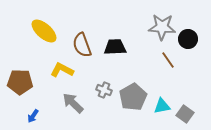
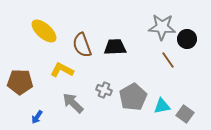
black circle: moved 1 px left
blue arrow: moved 4 px right, 1 px down
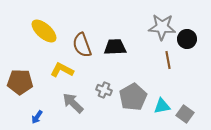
brown line: rotated 24 degrees clockwise
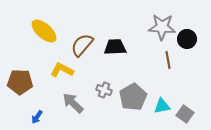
brown semicircle: rotated 60 degrees clockwise
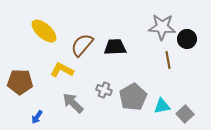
gray square: rotated 12 degrees clockwise
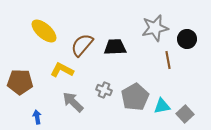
gray star: moved 7 px left, 1 px down; rotated 16 degrees counterclockwise
gray pentagon: moved 2 px right
gray arrow: moved 1 px up
blue arrow: rotated 136 degrees clockwise
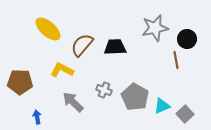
yellow ellipse: moved 4 px right, 2 px up
brown line: moved 8 px right
gray pentagon: rotated 12 degrees counterclockwise
cyan triangle: rotated 12 degrees counterclockwise
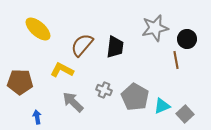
yellow ellipse: moved 10 px left
black trapezoid: rotated 100 degrees clockwise
